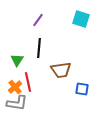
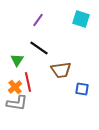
black line: rotated 60 degrees counterclockwise
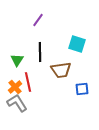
cyan square: moved 4 px left, 25 px down
black line: moved 1 px right, 4 px down; rotated 54 degrees clockwise
blue square: rotated 16 degrees counterclockwise
gray L-shape: rotated 130 degrees counterclockwise
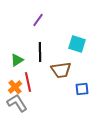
green triangle: rotated 24 degrees clockwise
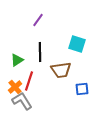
red line: moved 1 px right, 1 px up; rotated 30 degrees clockwise
gray L-shape: moved 5 px right, 2 px up
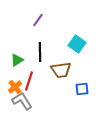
cyan square: rotated 18 degrees clockwise
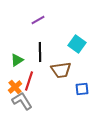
purple line: rotated 24 degrees clockwise
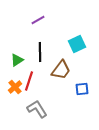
cyan square: rotated 30 degrees clockwise
brown trapezoid: rotated 45 degrees counterclockwise
gray L-shape: moved 15 px right, 8 px down
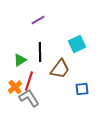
green triangle: moved 3 px right
brown trapezoid: moved 1 px left, 1 px up
gray L-shape: moved 8 px left, 11 px up
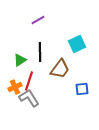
orange cross: rotated 16 degrees clockwise
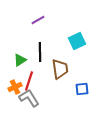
cyan square: moved 3 px up
brown trapezoid: rotated 45 degrees counterclockwise
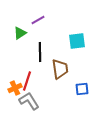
cyan square: rotated 18 degrees clockwise
green triangle: moved 27 px up
red line: moved 2 px left
orange cross: moved 1 px down
gray L-shape: moved 3 px down
